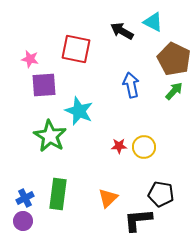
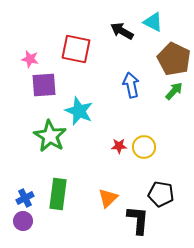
black L-shape: rotated 100 degrees clockwise
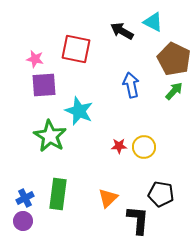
pink star: moved 5 px right
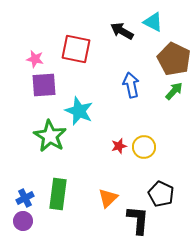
red star: rotated 14 degrees counterclockwise
black pentagon: rotated 15 degrees clockwise
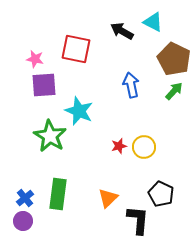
blue cross: rotated 12 degrees counterclockwise
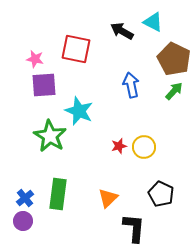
black L-shape: moved 4 px left, 8 px down
